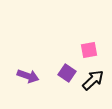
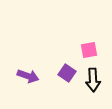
black arrow: rotated 130 degrees clockwise
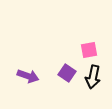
black arrow: moved 3 px up; rotated 15 degrees clockwise
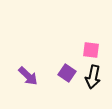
pink square: moved 2 px right; rotated 18 degrees clockwise
purple arrow: rotated 25 degrees clockwise
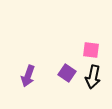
purple arrow: rotated 65 degrees clockwise
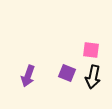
purple square: rotated 12 degrees counterclockwise
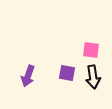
purple square: rotated 12 degrees counterclockwise
black arrow: rotated 20 degrees counterclockwise
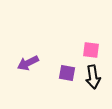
purple arrow: moved 13 px up; rotated 45 degrees clockwise
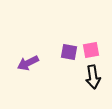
pink square: rotated 18 degrees counterclockwise
purple square: moved 2 px right, 21 px up
